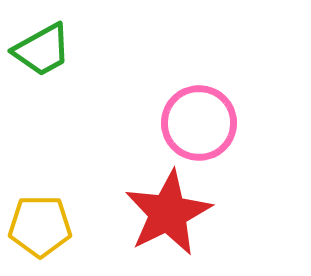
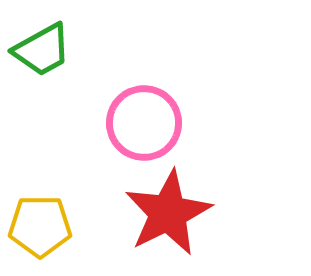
pink circle: moved 55 px left
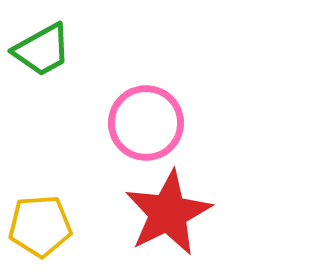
pink circle: moved 2 px right
yellow pentagon: rotated 4 degrees counterclockwise
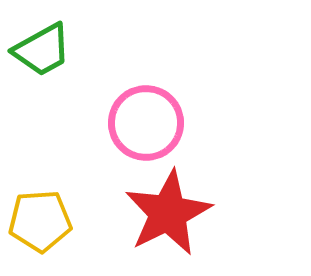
yellow pentagon: moved 5 px up
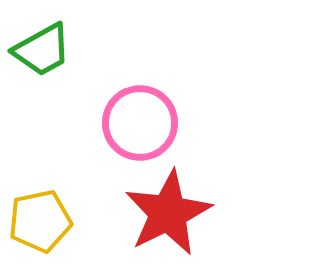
pink circle: moved 6 px left
yellow pentagon: rotated 8 degrees counterclockwise
